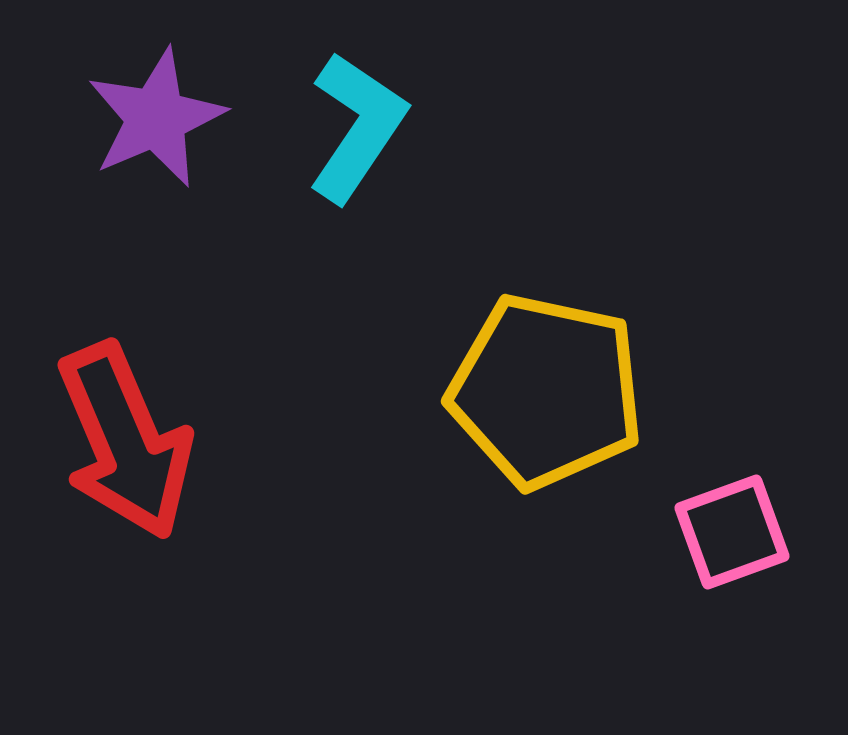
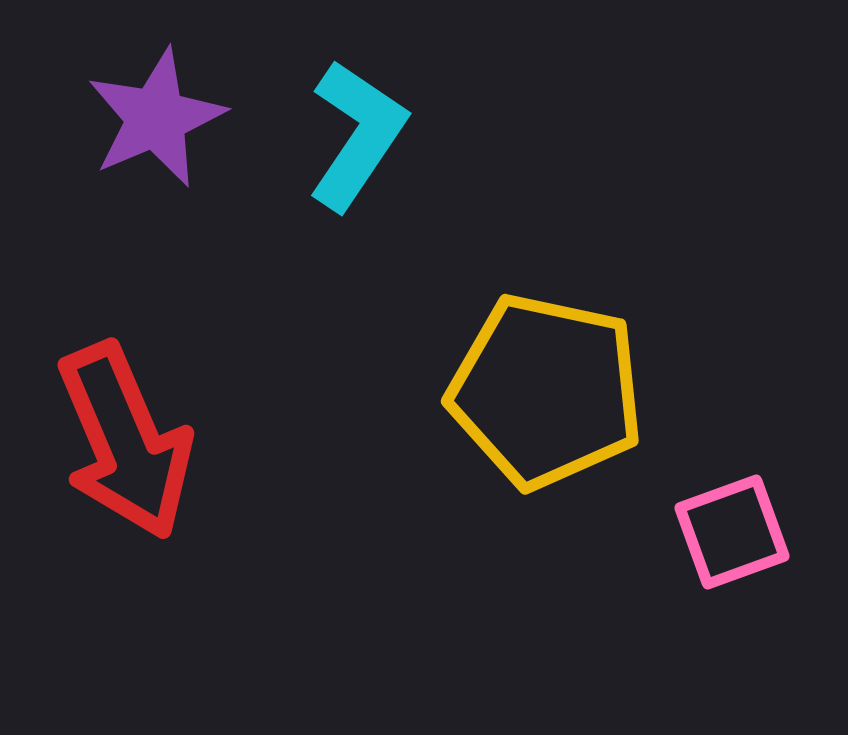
cyan L-shape: moved 8 px down
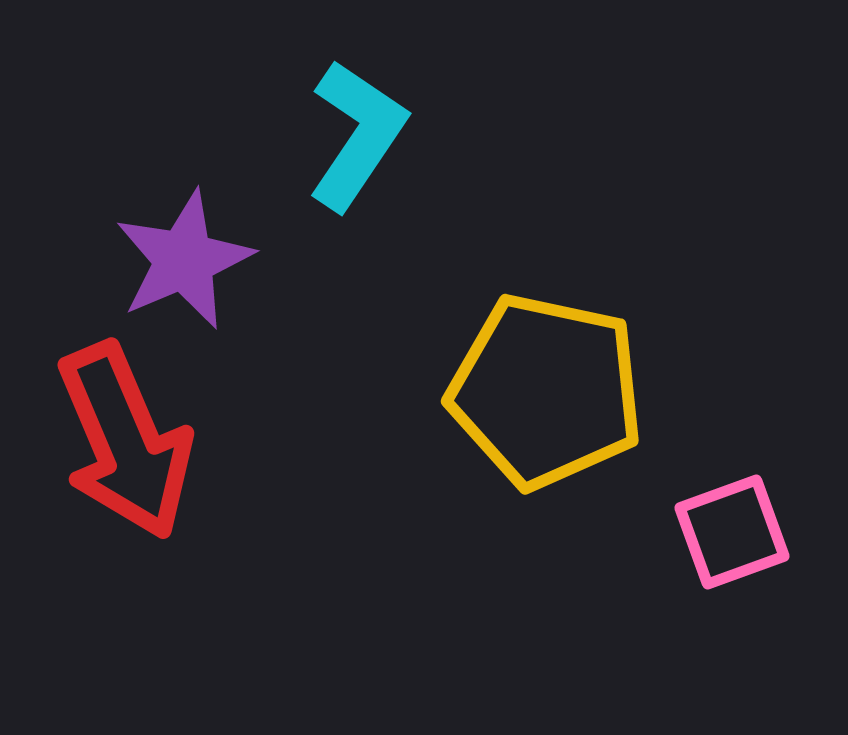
purple star: moved 28 px right, 142 px down
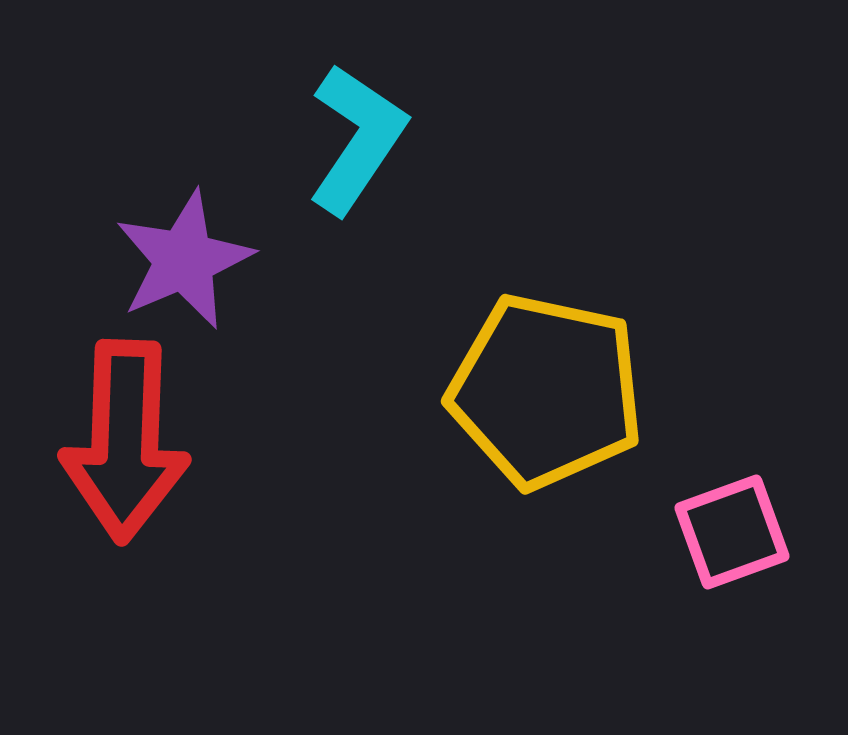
cyan L-shape: moved 4 px down
red arrow: rotated 25 degrees clockwise
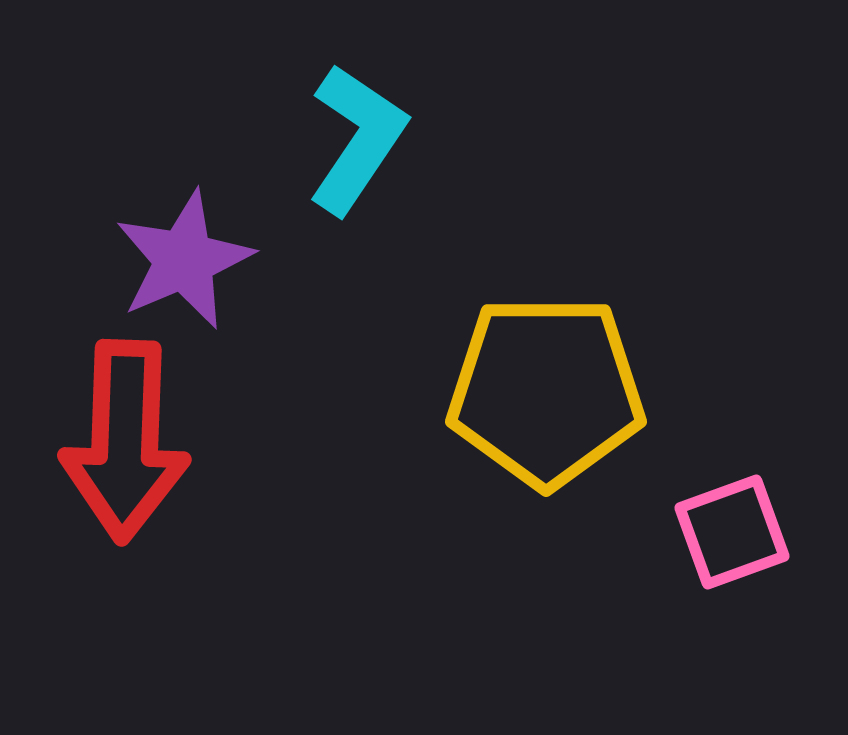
yellow pentagon: rotated 12 degrees counterclockwise
